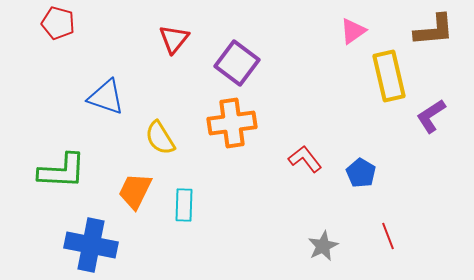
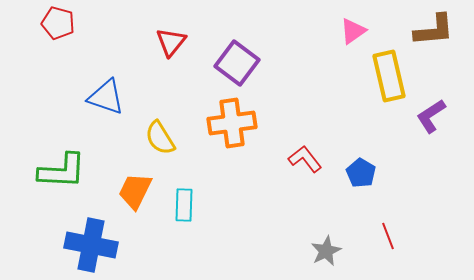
red triangle: moved 3 px left, 3 px down
gray star: moved 3 px right, 5 px down
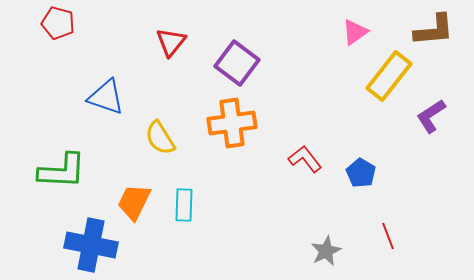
pink triangle: moved 2 px right, 1 px down
yellow rectangle: rotated 51 degrees clockwise
orange trapezoid: moved 1 px left, 11 px down
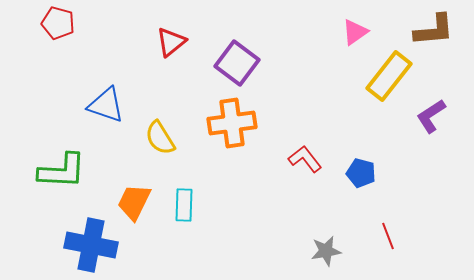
red triangle: rotated 12 degrees clockwise
blue triangle: moved 8 px down
blue pentagon: rotated 16 degrees counterclockwise
gray star: rotated 16 degrees clockwise
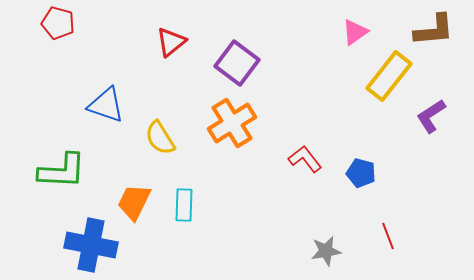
orange cross: rotated 24 degrees counterclockwise
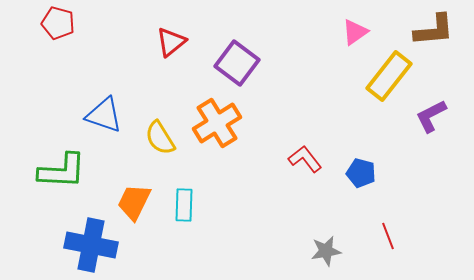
blue triangle: moved 2 px left, 10 px down
purple L-shape: rotated 6 degrees clockwise
orange cross: moved 15 px left
